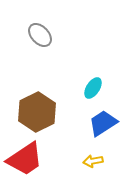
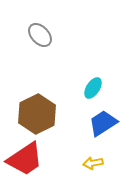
brown hexagon: moved 2 px down
yellow arrow: moved 2 px down
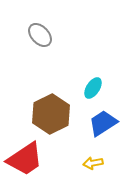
brown hexagon: moved 14 px right
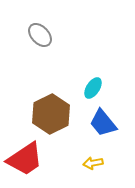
blue trapezoid: rotated 96 degrees counterclockwise
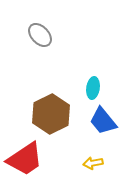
cyan ellipse: rotated 25 degrees counterclockwise
blue trapezoid: moved 2 px up
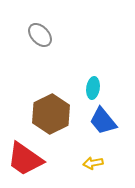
red trapezoid: rotated 69 degrees clockwise
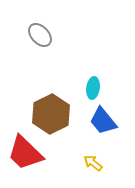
red trapezoid: moved 6 px up; rotated 9 degrees clockwise
yellow arrow: rotated 48 degrees clockwise
